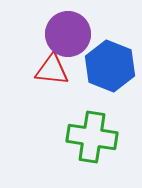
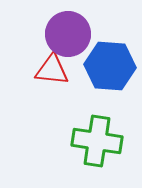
blue hexagon: rotated 18 degrees counterclockwise
green cross: moved 5 px right, 4 px down
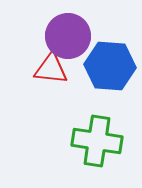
purple circle: moved 2 px down
red triangle: moved 1 px left, 1 px up
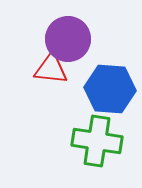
purple circle: moved 3 px down
blue hexagon: moved 23 px down
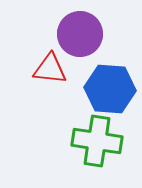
purple circle: moved 12 px right, 5 px up
red triangle: moved 1 px left
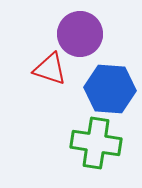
red triangle: rotated 12 degrees clockwise
green cross: moved 1 px left, 2 px down
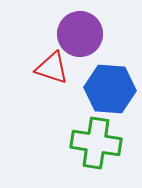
red triangle: moved 2 px right, 1 px up
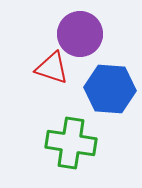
green cross: moved 25 px left
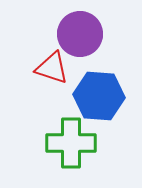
blue hexagon: moved 11 px left, 7 px down
green cross: rotated 9 degrees counterclockwise
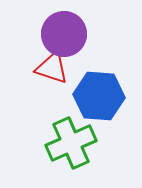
purple circle: moved 16 px left
green cross: rotated 24 degrees counterclockwise
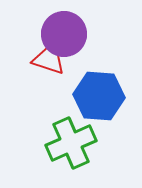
red triangle: moved 3 px left, 9 px up
